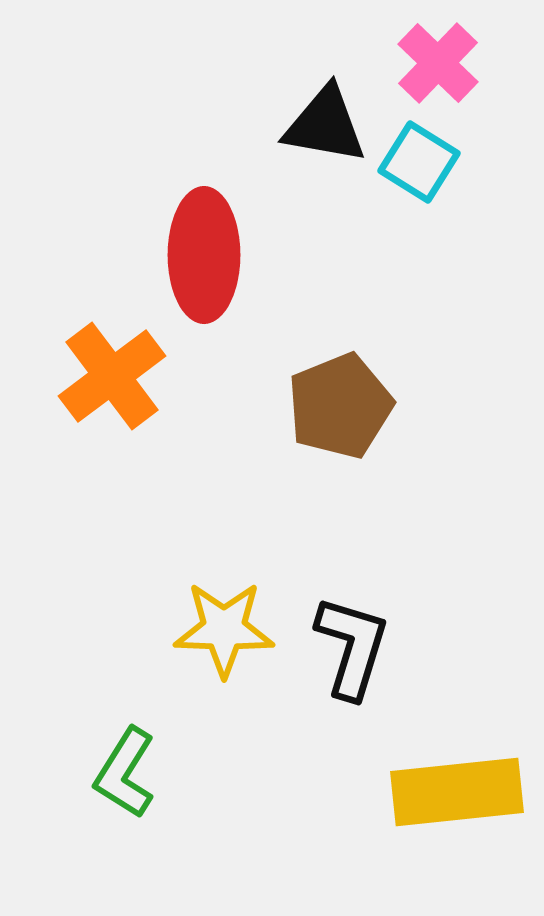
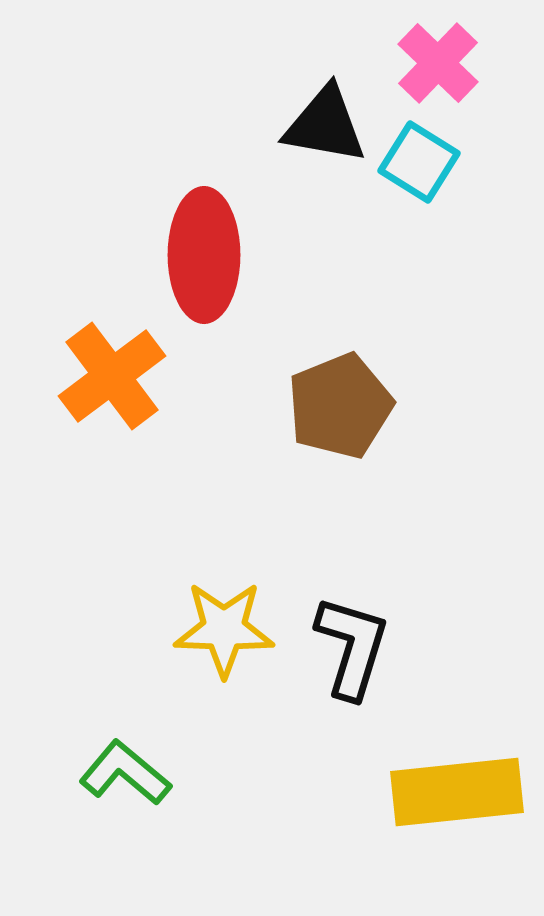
green L-shape: rotated 98 degrees clockwise
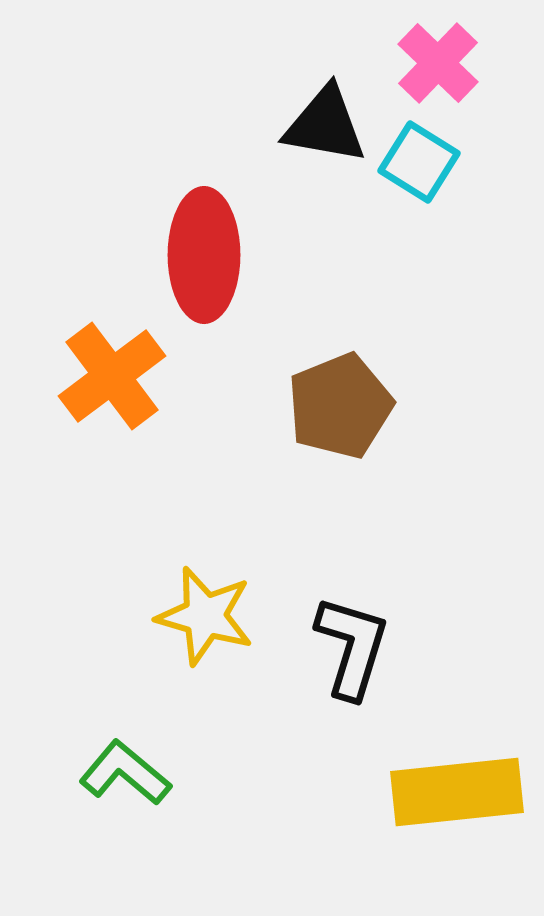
yellow star: moved 19 px left, 13 px up; rotated 14 degrees clockwise
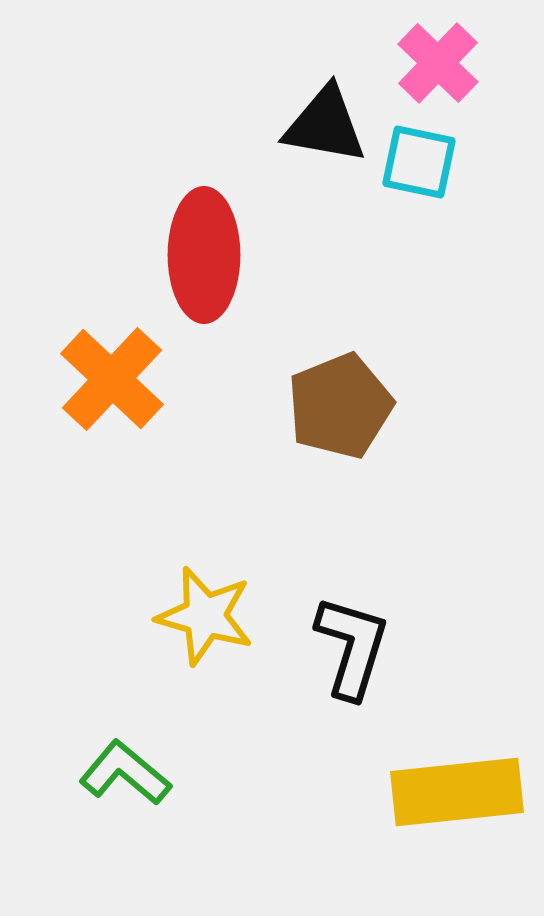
cyan square: rotated 20 degrees counterclockwise
orange cross: moved 3 px down; rotated 10 degrees counterclockwise
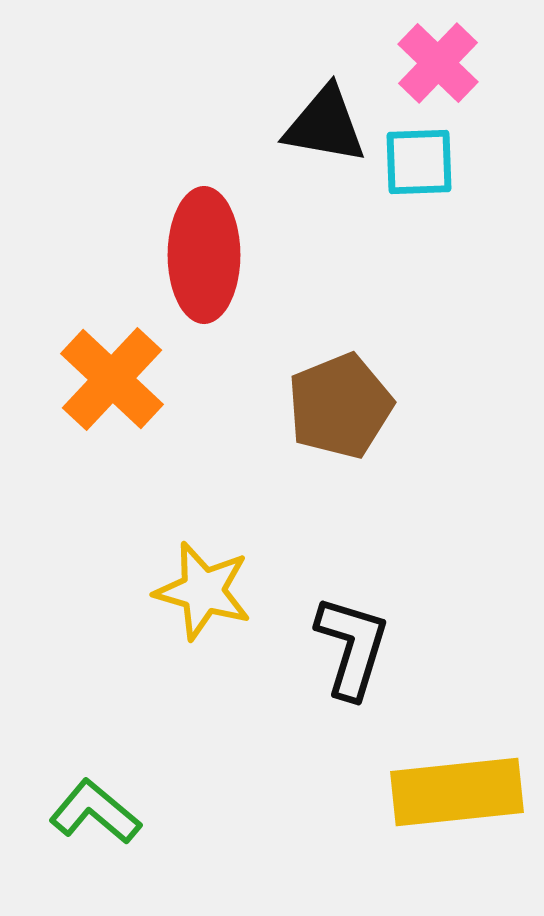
cyan square: rotated 14 degrees counterclockwise
yellow star: moved 2 px left, 25 px up
green L-shape: moved 30 px left, 39 px down
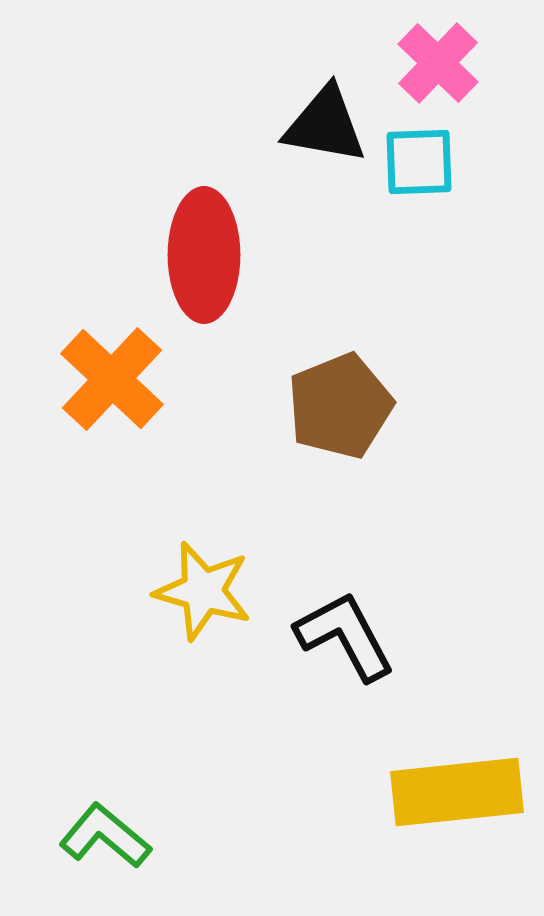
black L-shape: moved 7 px left, 11 px up; rotated 45 degrees counterclockwise
green L-shape: moved 10 px right, 24 px down
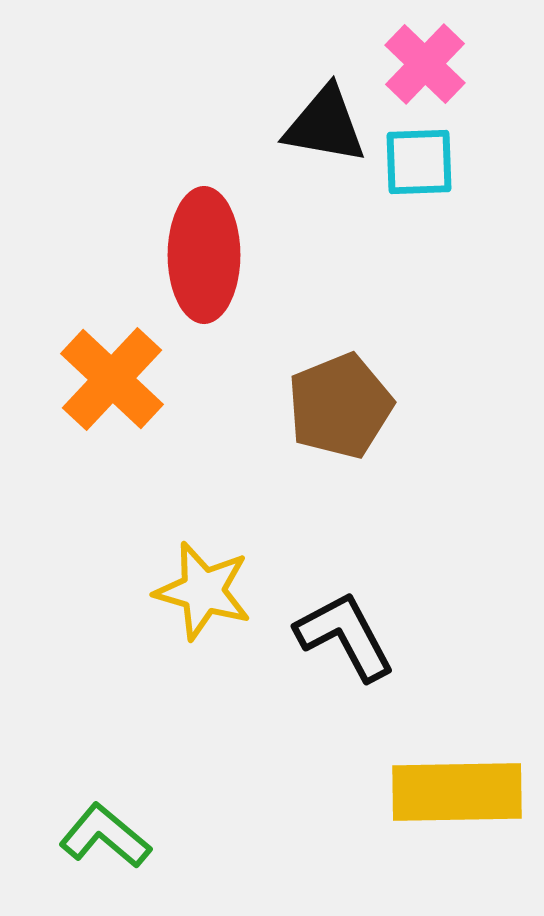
pink cross: moved 13 px left, 1 px down
yellow rectangle: rotated 5 degrees clockwise
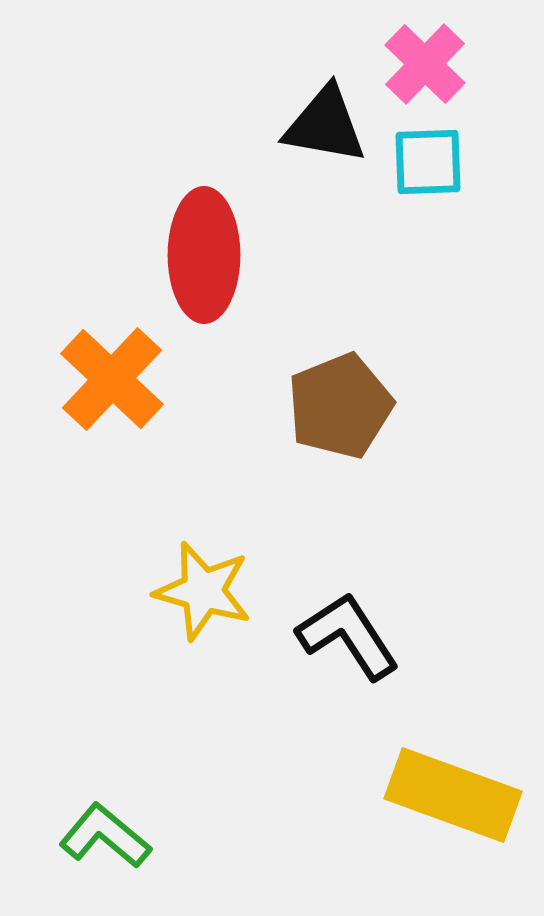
cyan square: moved 9 px right
black L-shape: moved 3 px right; rotated 5 degrees counterclockwise
yellow rectangle: moved 4 px left, 3 px down; rotated 21 degrees clockwise
